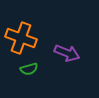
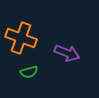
green semicircle: moved 3 px down
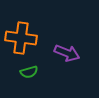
orange cross: rotated 12 degrees counterclockwise
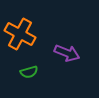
orange cross: moved 1 px left, 4 px up; rotated 20 degrees clockwise
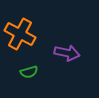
purple arrow: rotated 10 degrees counterclockwise
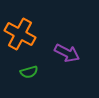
purple arrow: rotated 15 degrees clockwise
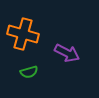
orange cross: moved 3 px right; rotated 12 degrees counterclockwise
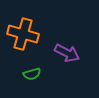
green semicircle: moved 3 px right, 2 px down
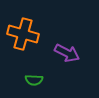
green semicircle: moved 2 px right, 6 px down; rotated 18 degrees clockwise
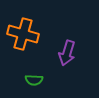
purple arrow: rotated 80 degrees clockwise
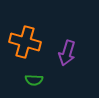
orange cross: moved 2 px right, 8 px down
